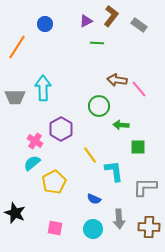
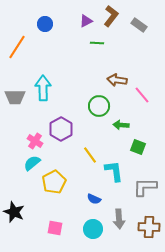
pink line: moved 3 px right, 6 px down
green square: rotated 21 degrees clockwise
black star: moved 1 px left, 1 px up
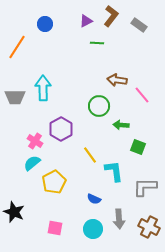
brown cross: rotated 25 degrees clockwise
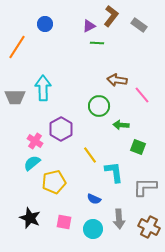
purple triangle: moved 3 px right, 5 px down
cyan L-shape: moved 1 px down
yellow pentagon: rotated 15 degrees clockwise
black star: moved 16 px right, 6 px down
pink square: moved 9 px right, 6 px up
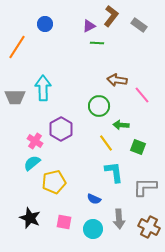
yellow line: moved 16 px right, 12 px up
